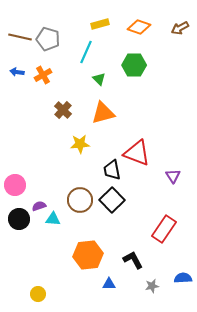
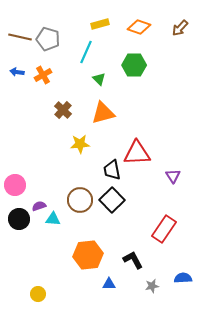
brown arrow: rotated 18 degrees counterclockwise
red triangle: rotated 24 degrees counterclockwise
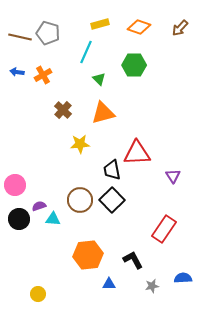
gray pentagon: moved 6 px up
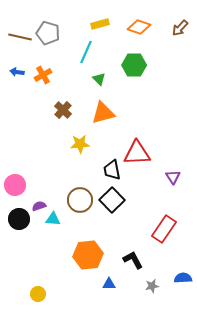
purple triangle: moved 1 px down
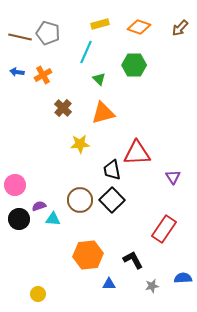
brown cross: moved 2 px up
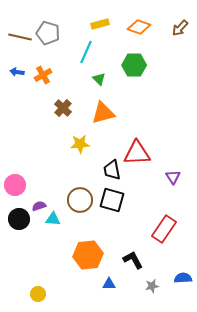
black square: rotated 30 degrees counterclockwise
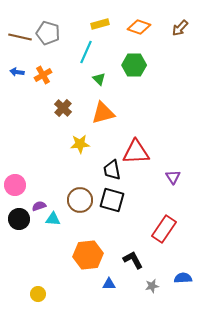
red triangle: moved 1 px left, 1 px up
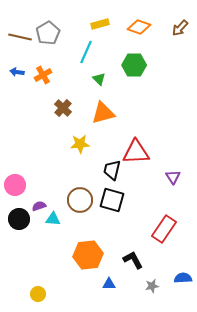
gray pentagon: rotated 25 degrees clockwise
black trapezoid: rotated 25 degrees clockwise
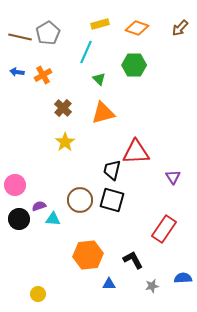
orange diamond: moved 2 px left, 1 px down
yellow star: moved 15 px left, 2 px up; rotated 30 degrees counterclockwise
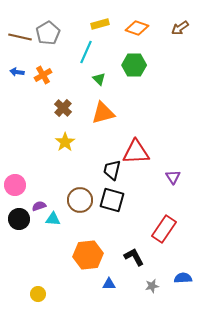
brown arrow: rotated 12 degrees clockwise
black L-shape: moved 1 px right, 3 px up
